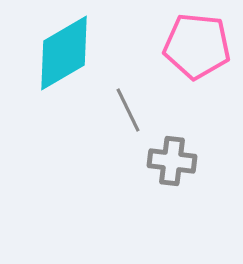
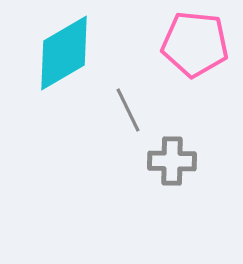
pink pentagon: moved 2 px left, 2 px up
gray cross: rotated 6 degrees counterclockwise
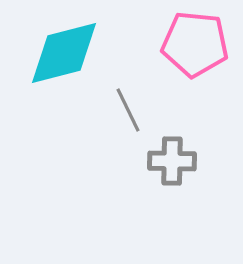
cyan diamond: rotated 16 degrees clockwise
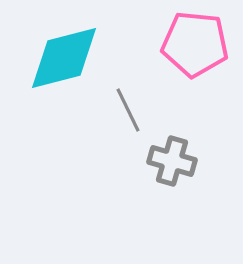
cyan diamond: moved 5 px down
gray cross: rotated 15 degrees clockwise
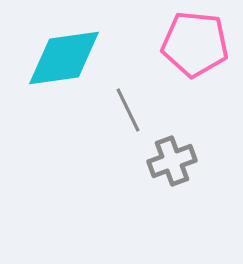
cyan diamond: rotated 6 degrees clockwise
gray cross: rotated 36 degrees counterclockwise
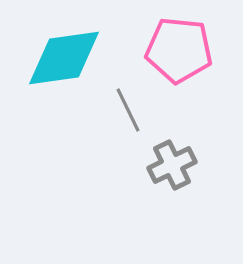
pink pentagon: moved 16 px left, 6 px down
gray cross: moved 4 px down; rotated 6 degrees counterclockwise
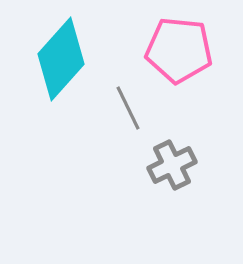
cyan diamond: moved 3 px left, 1 px down; rotated 40 degrees counterclockwise
gray line: moved 2 px up
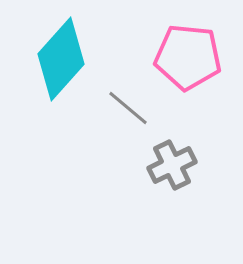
pink pentagon: moved 9 px right, 7 px down
gray line: rotated 24 degrees counterclockwise
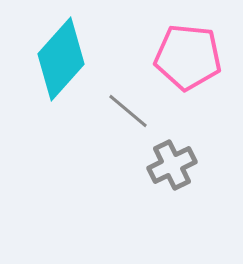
gray line: moved 3 px down
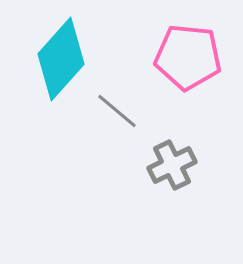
gray line: moved 11 px left
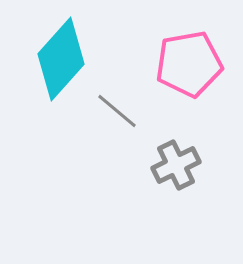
pink pentagon: moved 1 px right, 7 px down; rotated 16 degrees counterclockwise
gray cross: moved 4 px right
